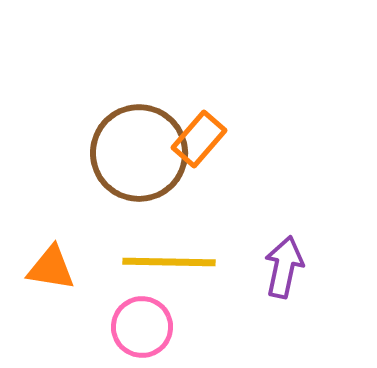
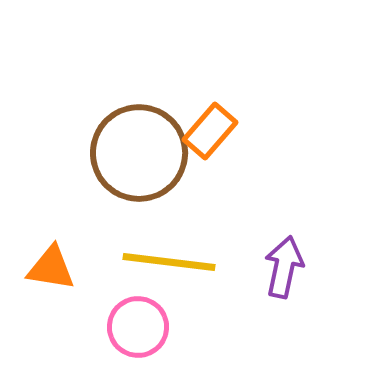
orange rectangle: moved 11 px right, 8 px up
yellow line: rotated 6 degrees clockwise
pink circle: moved 4 px left
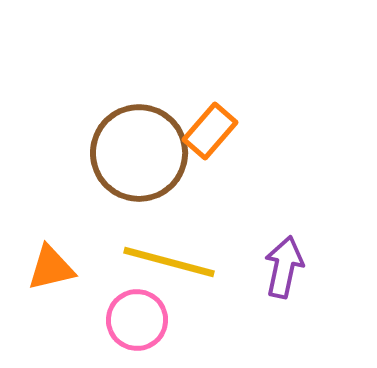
yellow line: rotated 8 degrees clockwise
orange triangle: rotated 22 degrees counterclockwise
pink circle: moved 1 px left, 7 px up
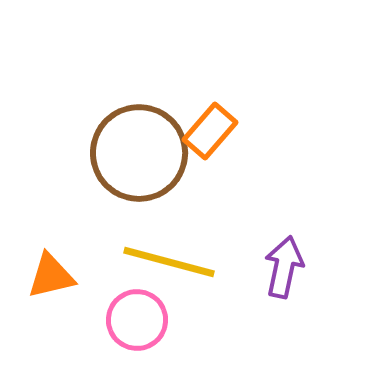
orange triangle: moved 8 px down
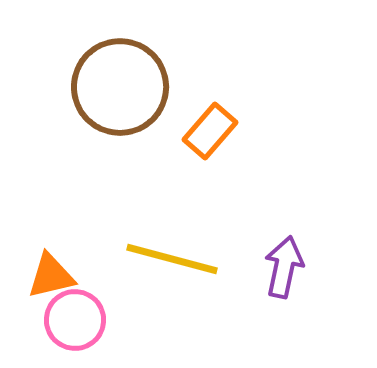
brown circle: moved 19 px left, 66 px up
yellow line: moved 3 px right, 3 px up
pink circle: moved 62 px left
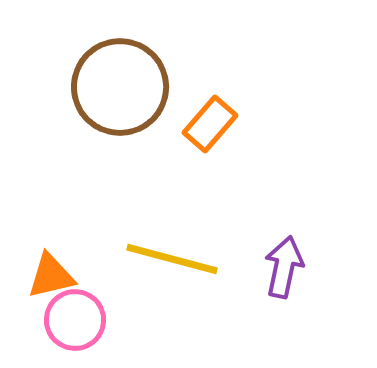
orange rectangle: moved 7 px up
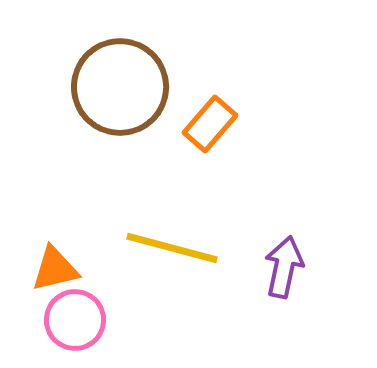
yellow line: moved 11 px up
orange triangle: moved 4 px right, 7 px up
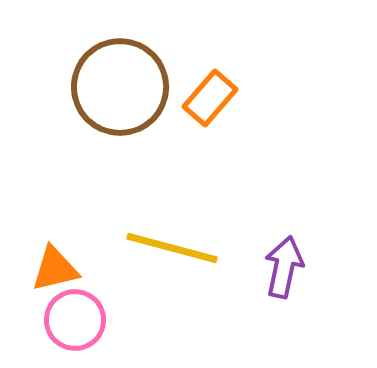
orange rectangle: moved 26 px up
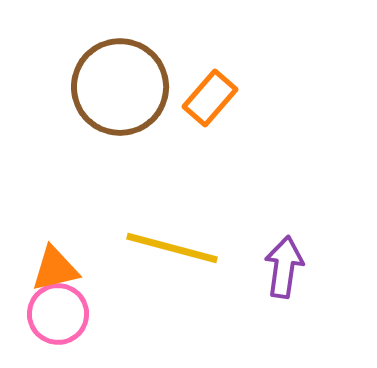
purple arrow: rotated 4 degrees counterclockwise
pink circle: moved 17 px left, 6 px up
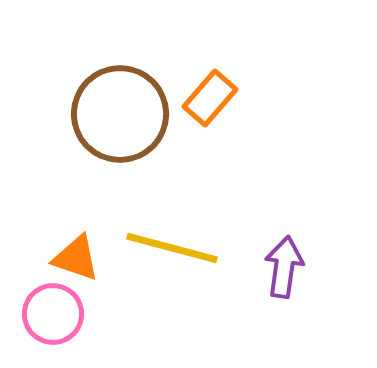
brown circle: moved 27 px down
orange triangle: moved 21 px right, 11 px up; rotated 32 degrees clockwise
pink circle: moved 5 px left
